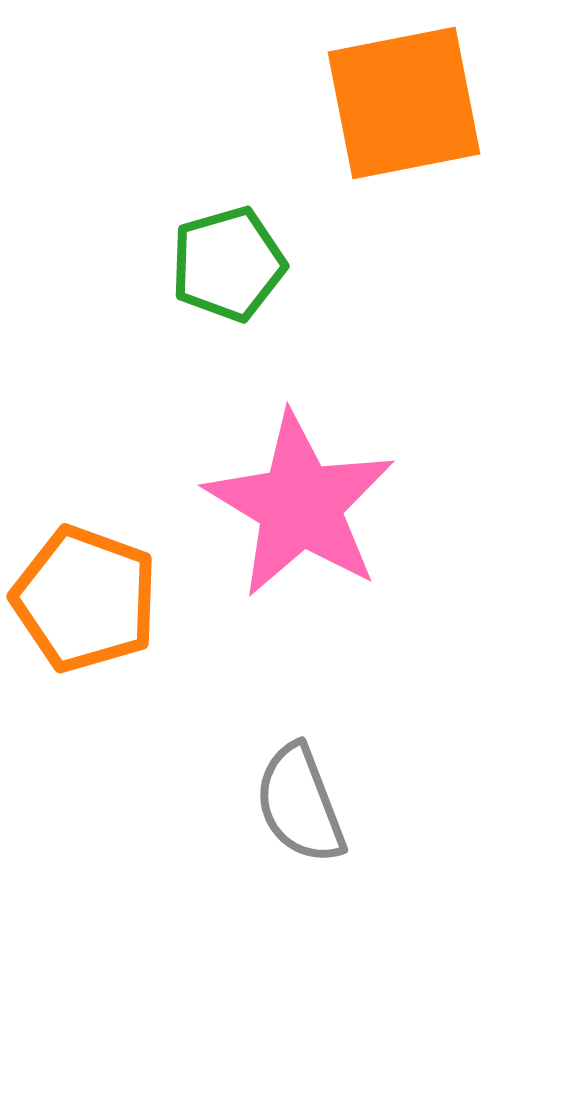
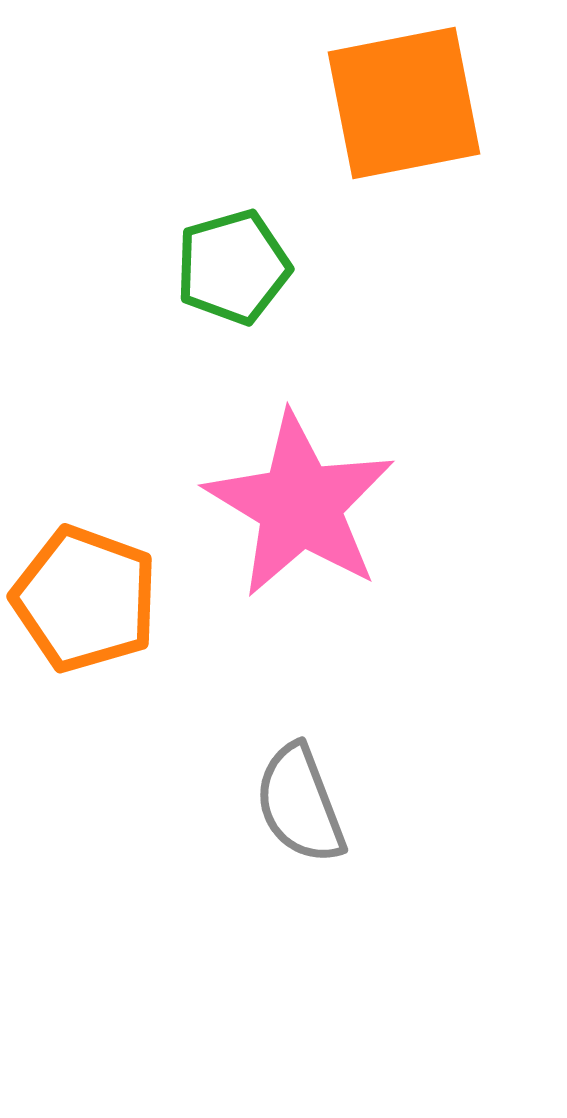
green pentagon: moved 5 px right, 3 px down
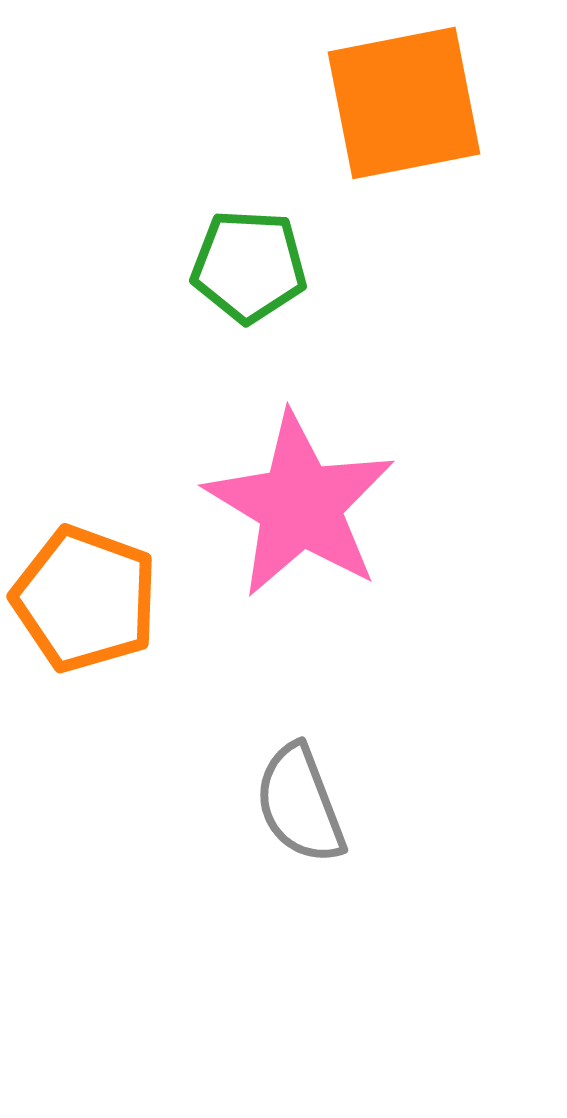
green pentagon: moved 16 px right, 1 px up; rotated 19 degrees clockwise
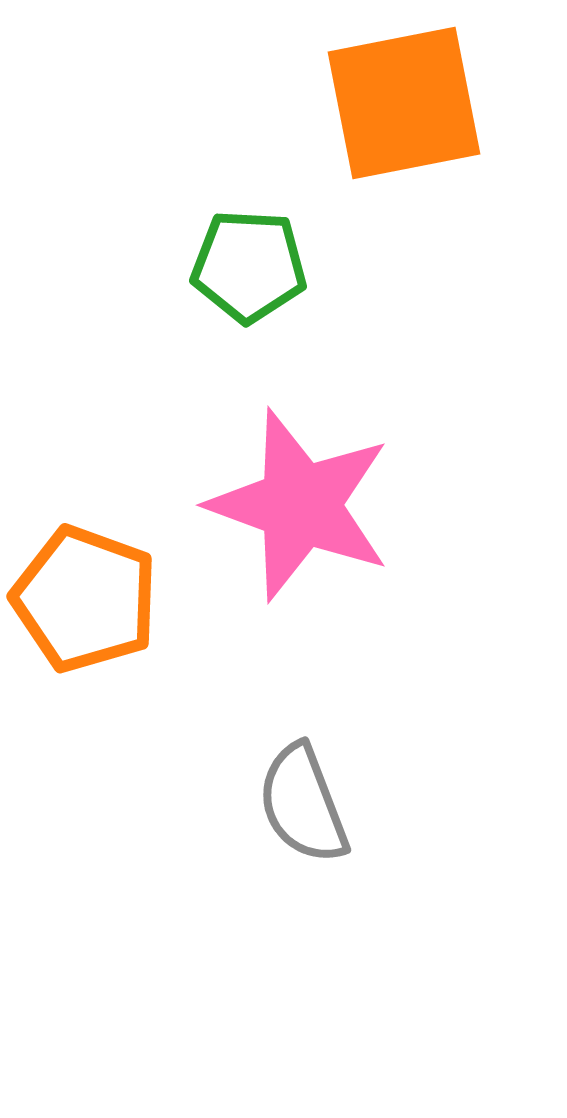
pink star: rotated 11 degrees counterclockwise
gray semicircle: moved 3 px right
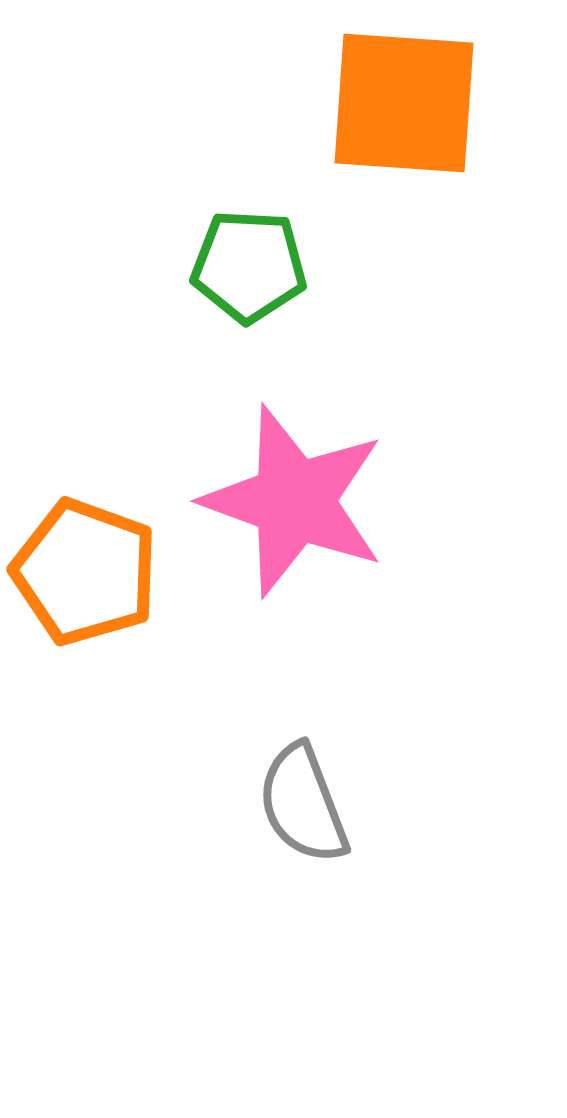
orange square: rotated 15 degrees clockwise
pink star: moved 6 px left, 4 px up
orange pentagon: moved 27 px up
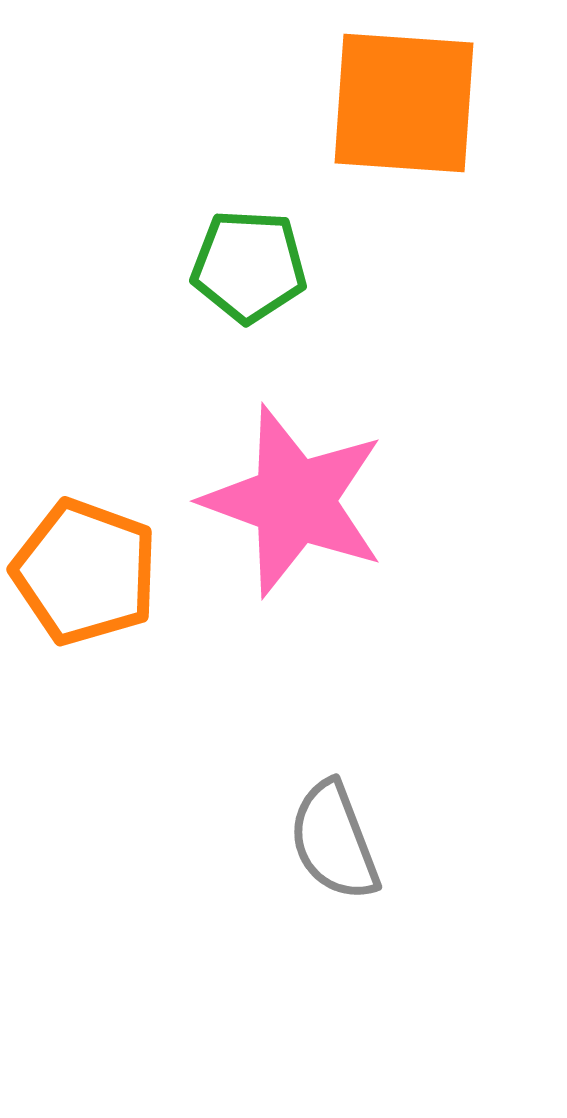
gray semicircle: moved 31 px right, 37 px down
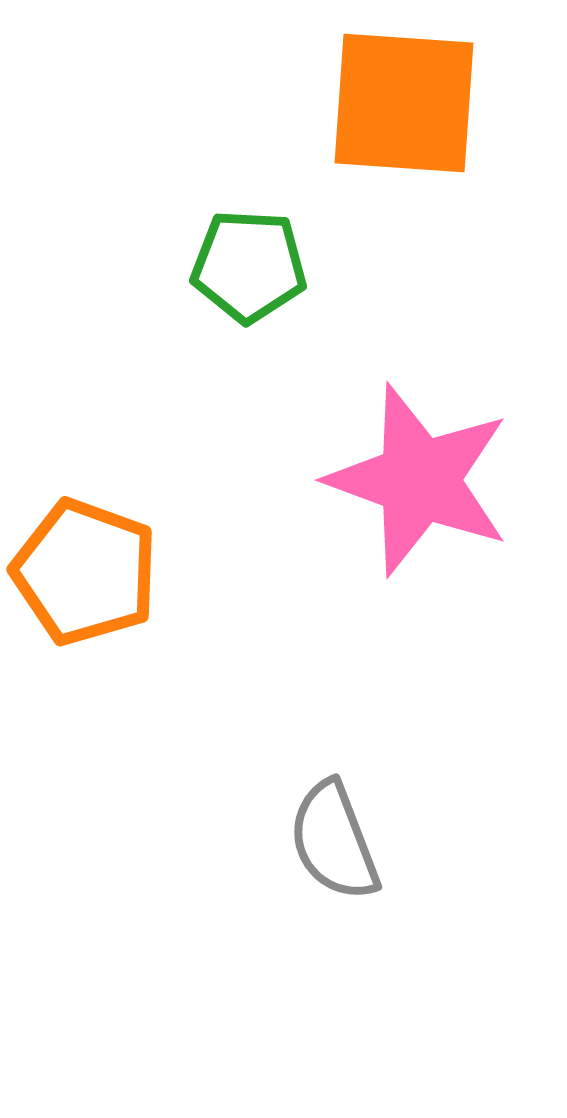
pink star: moved 125 px right, 21 px up
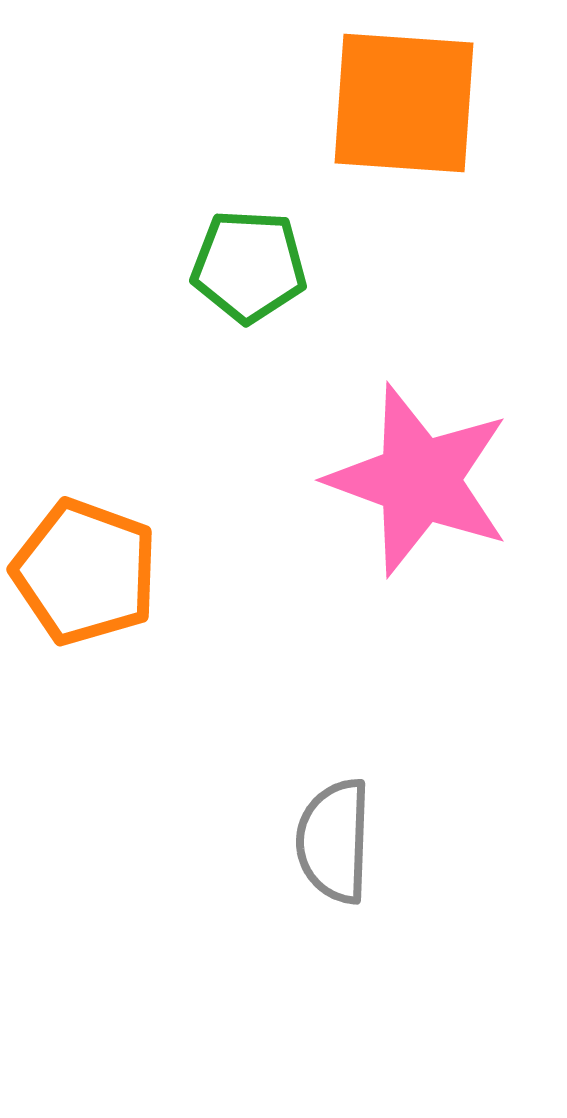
gray semicircle: rotated 23 degrees clockwise
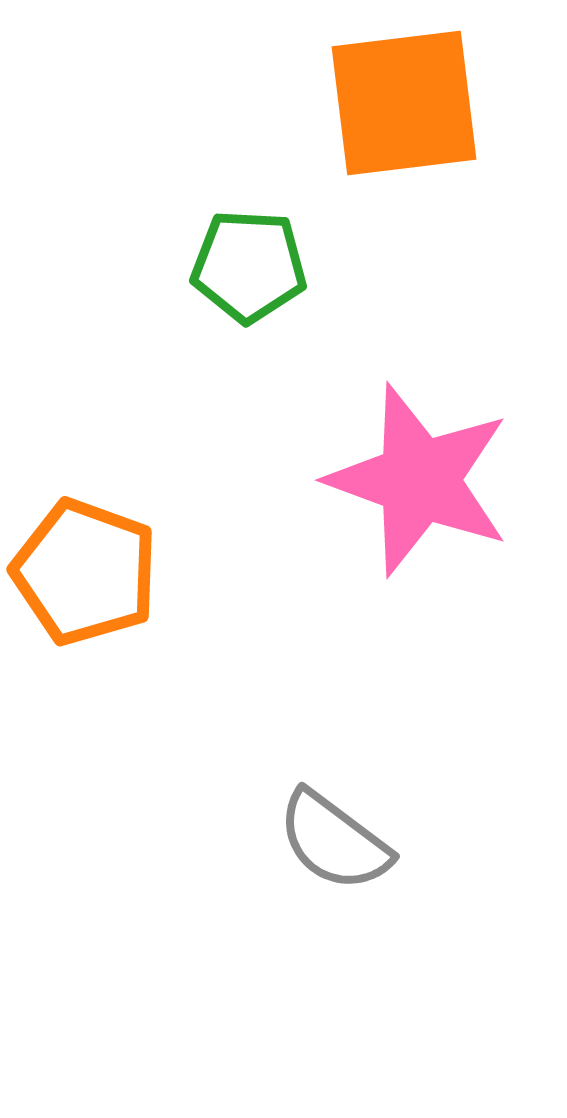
orange square: rotated 11 degrees counterclockwise
gray semicircle: rotated 55 degrees counterclockwise
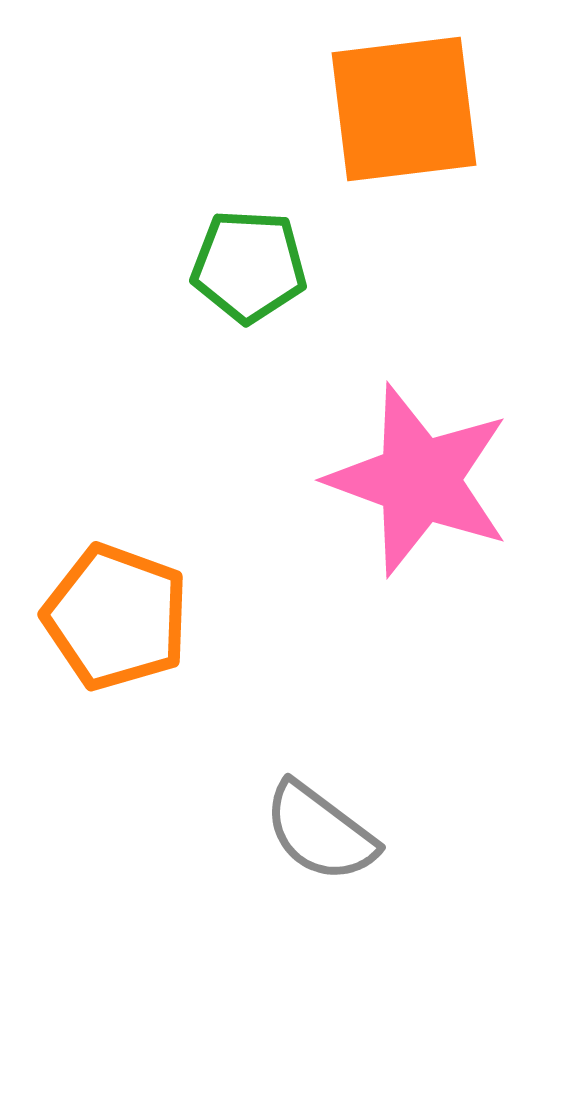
orange square: moved 6 px down
orange pentagon: moved 31 px right, 45 px down
gray semicircle: moved 14 px left, 9 px up
